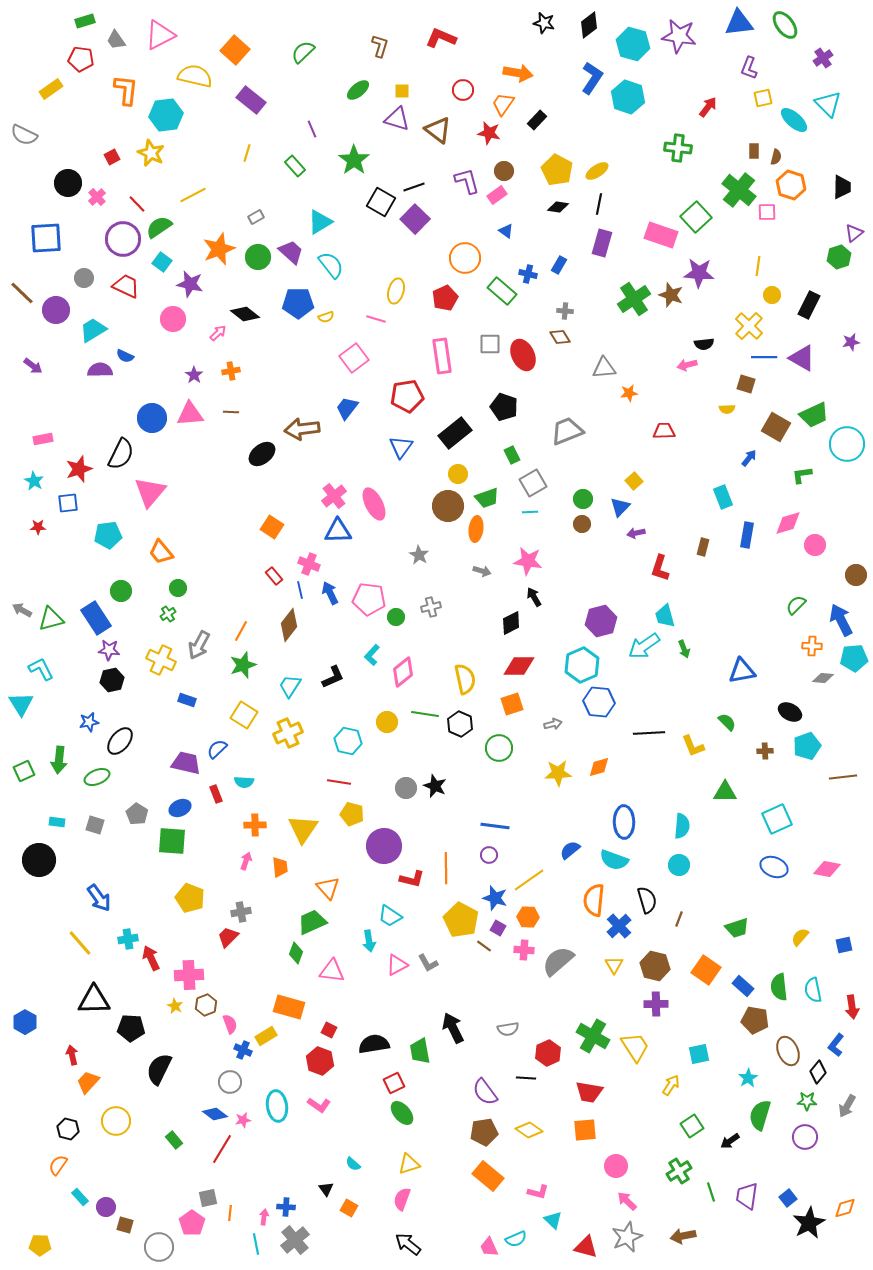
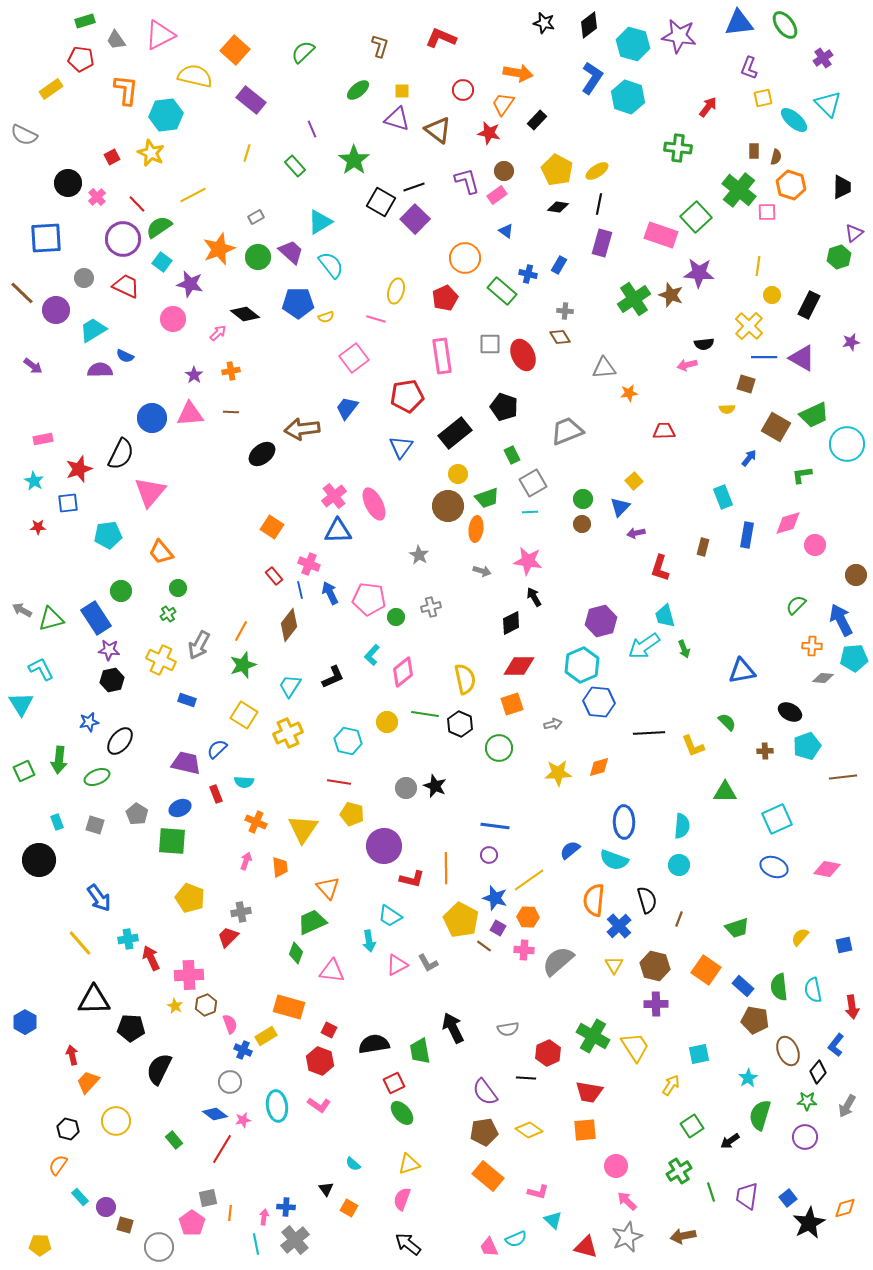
cyan rectangle at (57, 822): rotated 63 degrees clockwise
orange cross at (255, 825): moved 1 px right, 3 px up; rotated 25 degrees clockwise
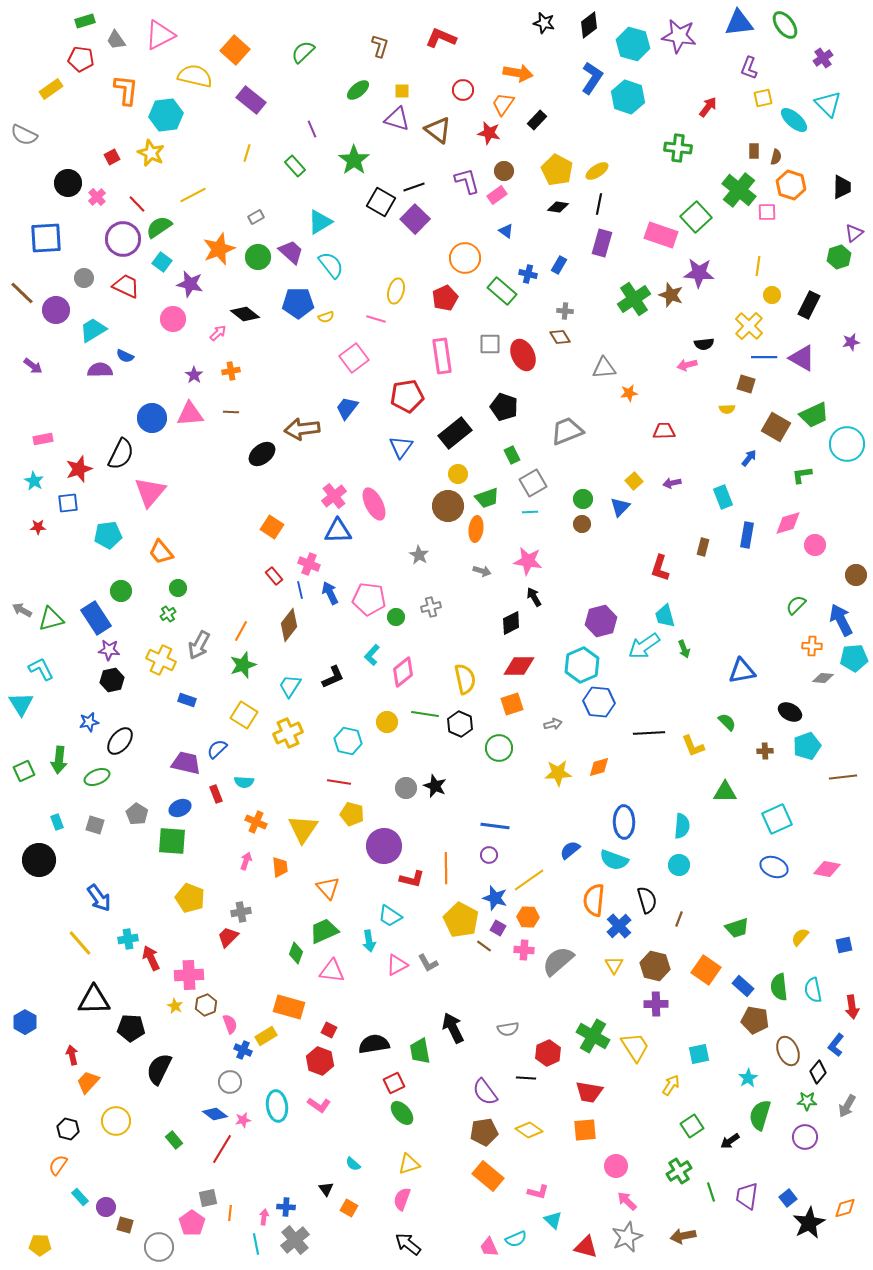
purple arrow at (636, 533): moved 36 px right, 50 px up
green trapezoid at (312, 922): moved 12 px right, 9 px down
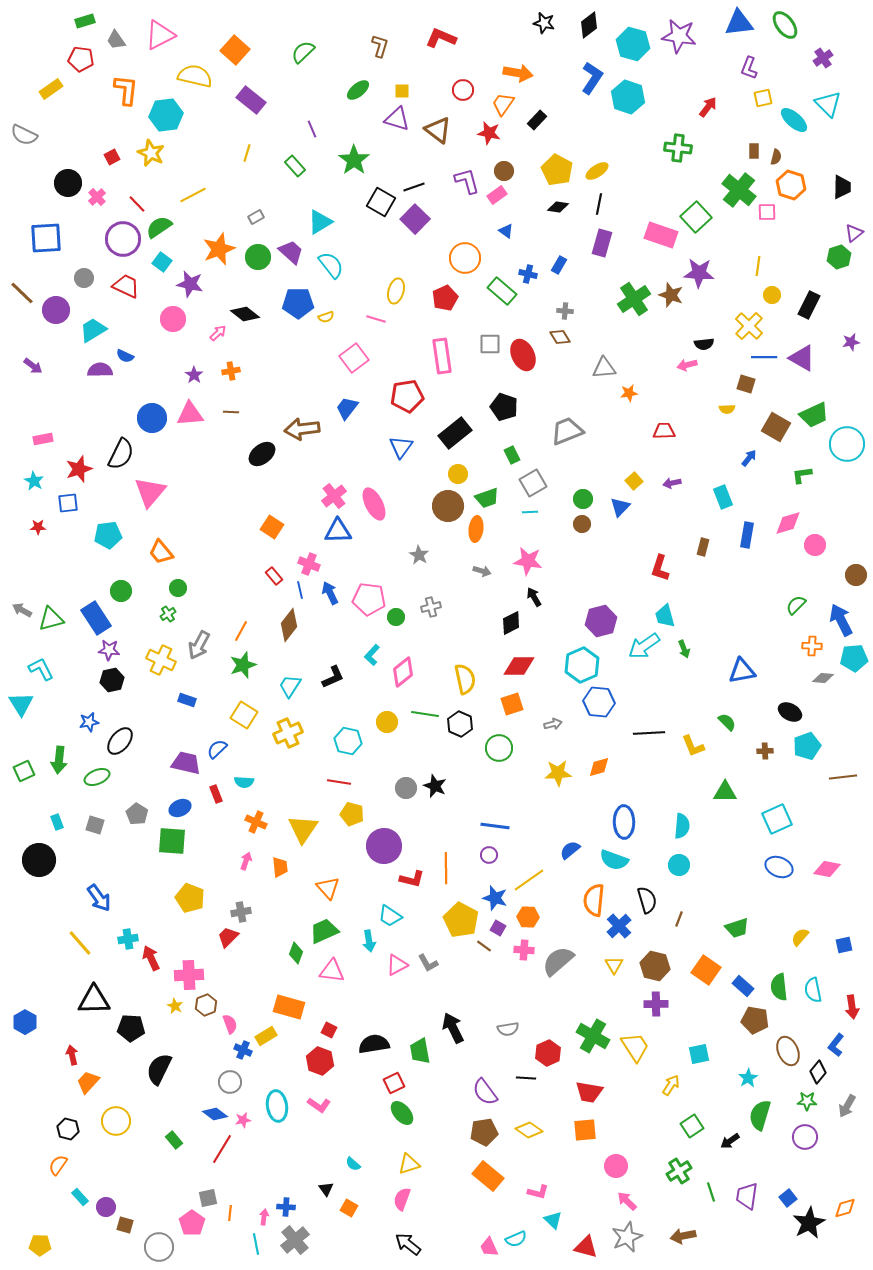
blue ellipse at (774, 867): moved 5 px right
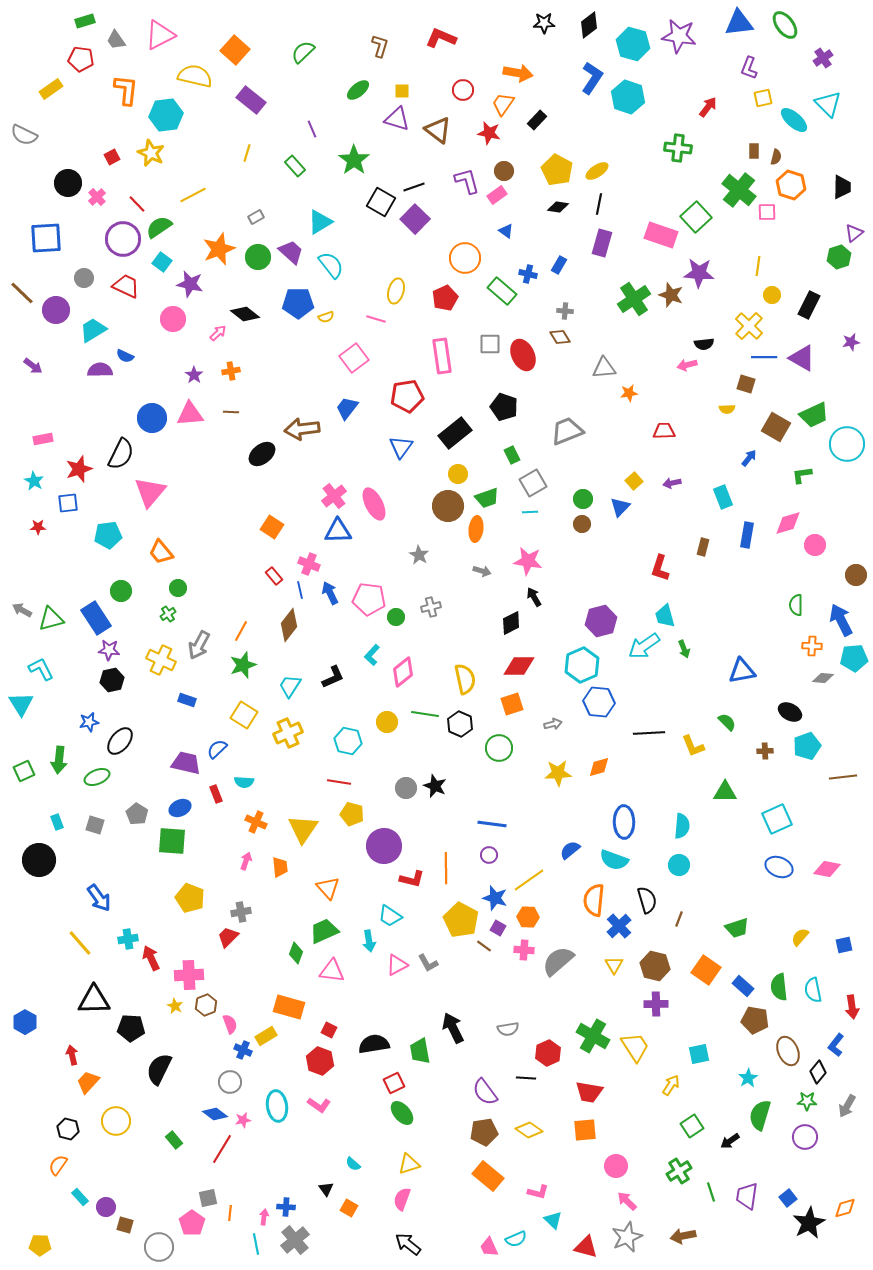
black star at (544, 23): rotated 15 degrees counterclockwise
green semicircle at (796, 605): rotated 45 degrees counterclockwise
blue line at (495, 826): moved 3 px left, 2 px up
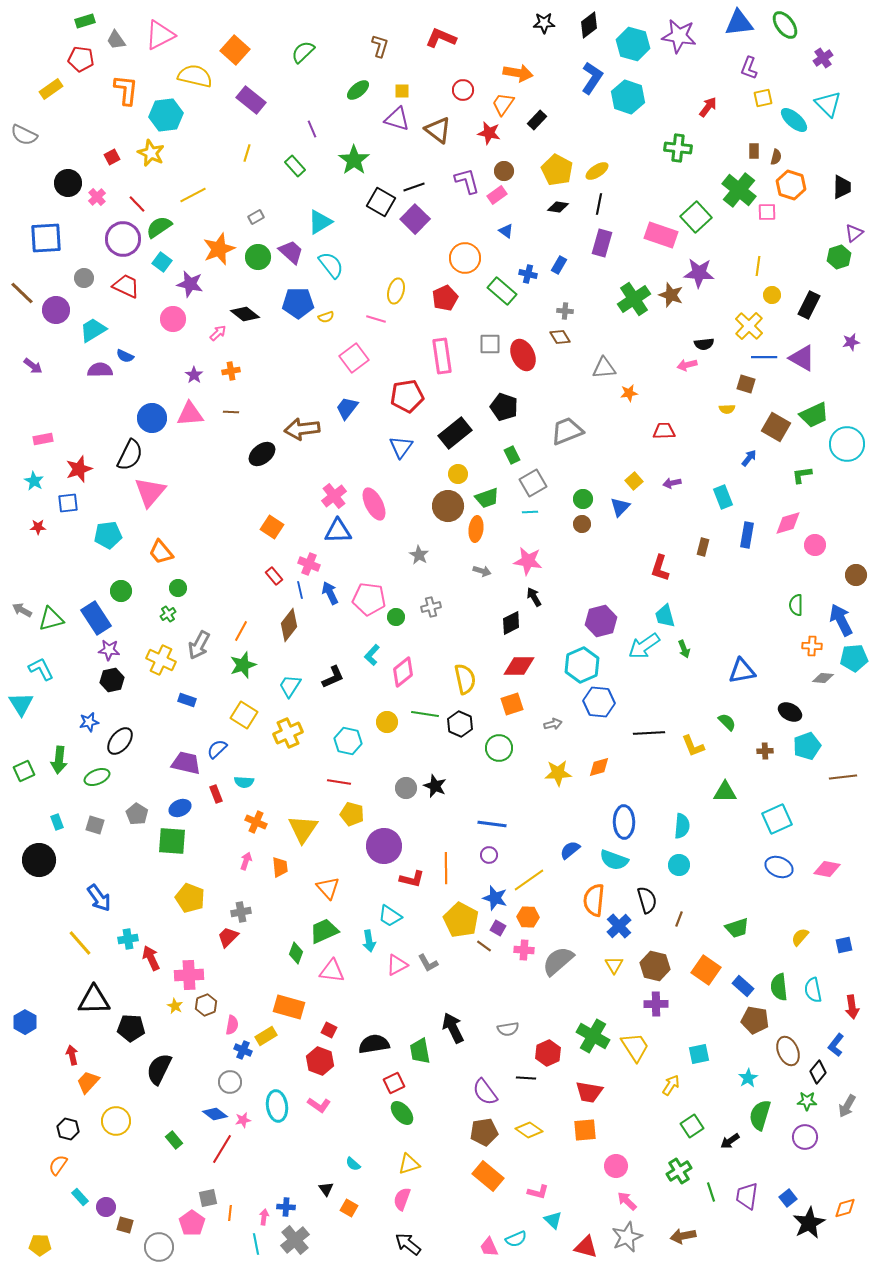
black semicircle at (121, 454): moved 9 px right, 1 px down
pink semicircle at (230, 1024): moved 2 px right, 1 px down; rotated 30 degrees clockwise
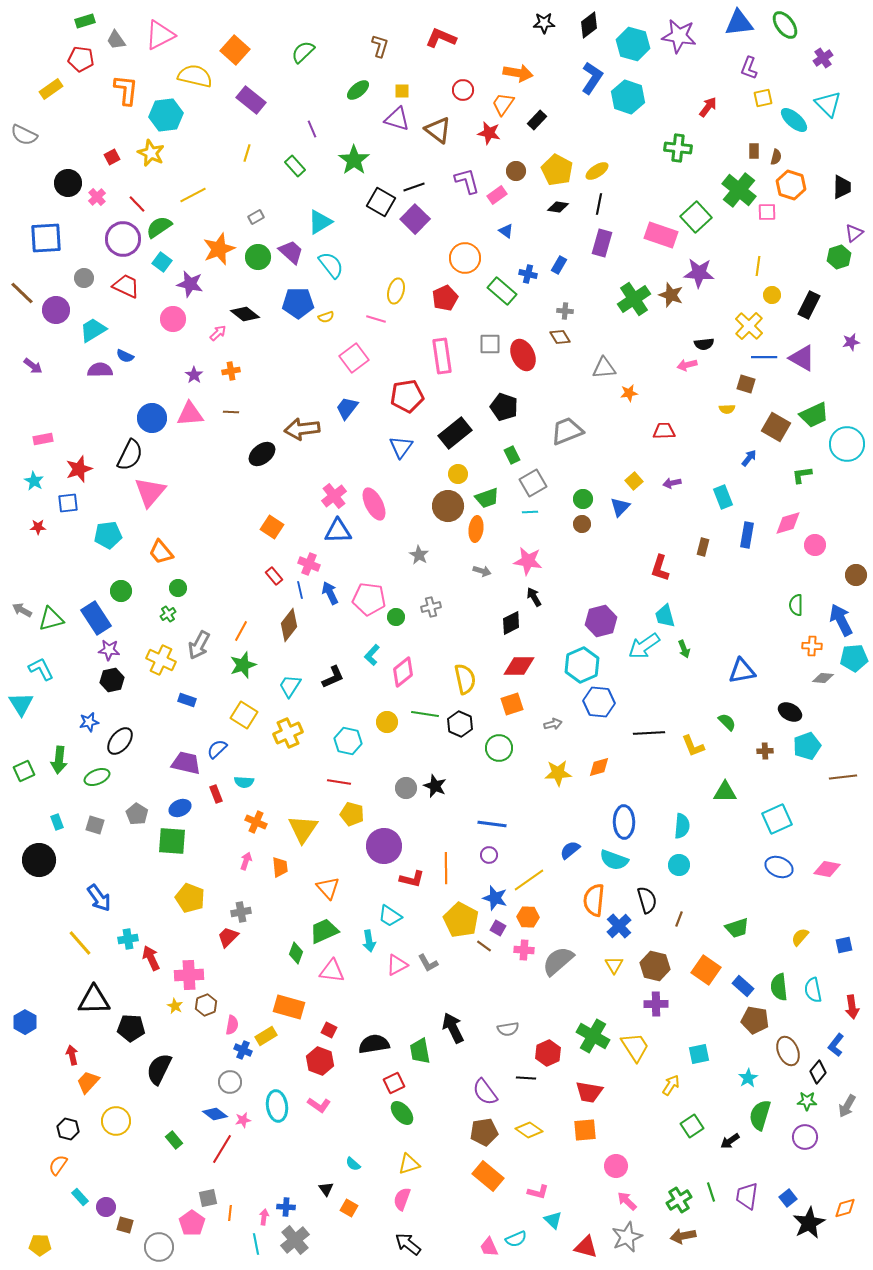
brown circle at (504, 171): moved 12 px right
green cross at (679, 1171): moved 29 px down
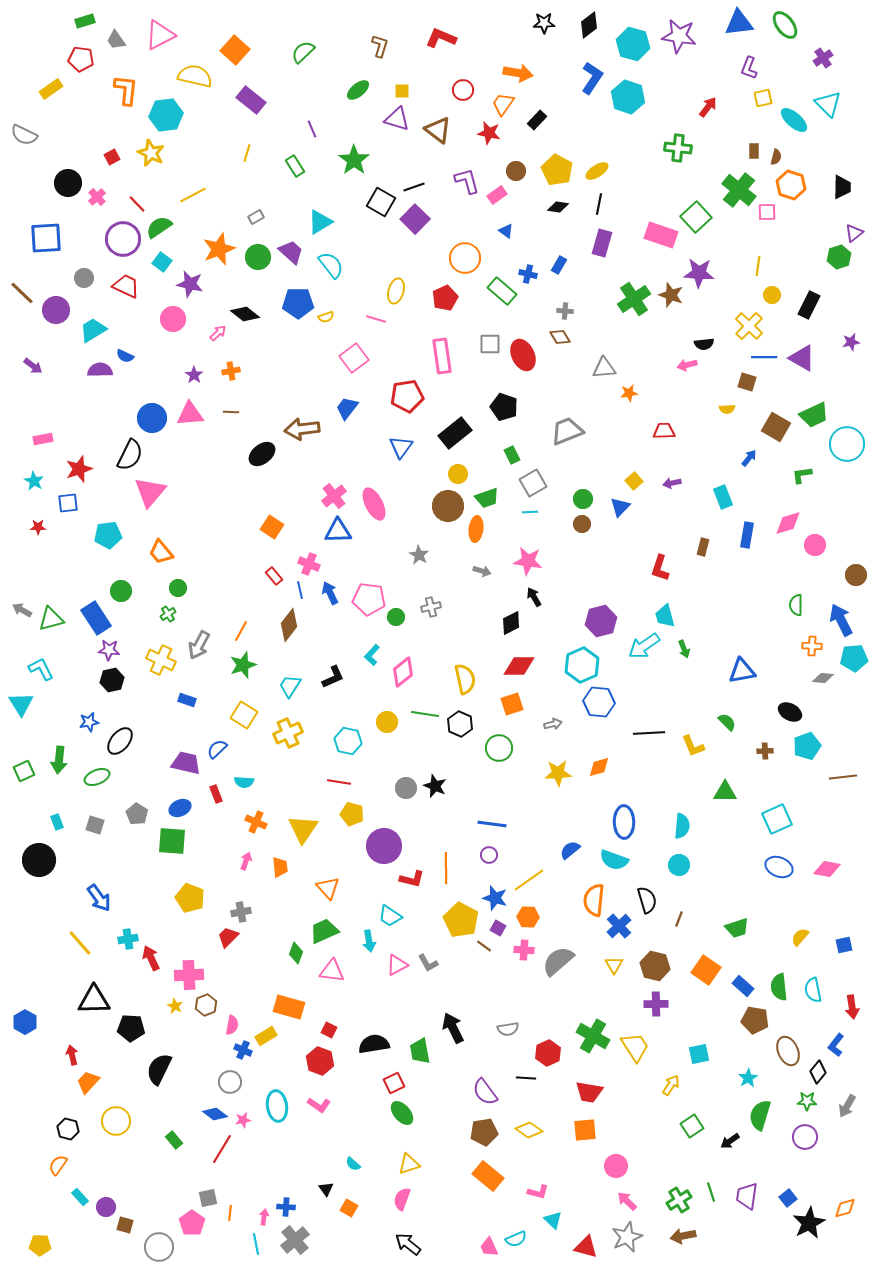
green rectangle at (295, 166): rotated 10 degrees clockwise
brown square at (746, 384): moved 1 px right, 2 px up
